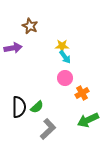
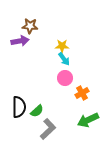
brown star: rotated 21 degrees counterclockwise
purple arrow: moved 7 px right, 7 px up
cyan arrow: moved 1 px left, 2 px down
green semicircle: moved 4 px down
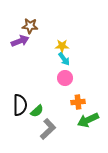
purple arrow: rotated 12 degrees counterclockwise
orange cross: moved 4 px left, 9 px down; rotated 24 degrees clockwise
black semicircle: moved 1 px right, 2 px up
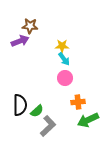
gray L-shape: moved 3 px up
